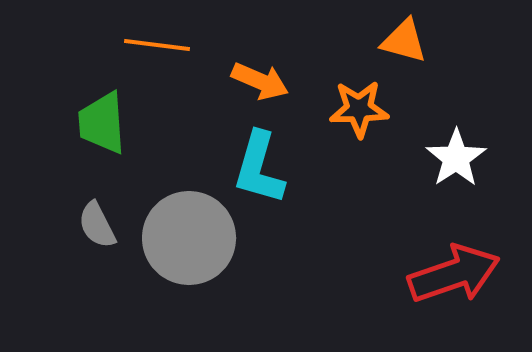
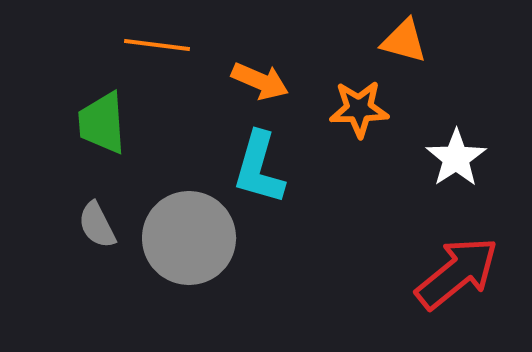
red arrow: moved 3 px right, 1 px up; rotated 20 degrees counterclockwise
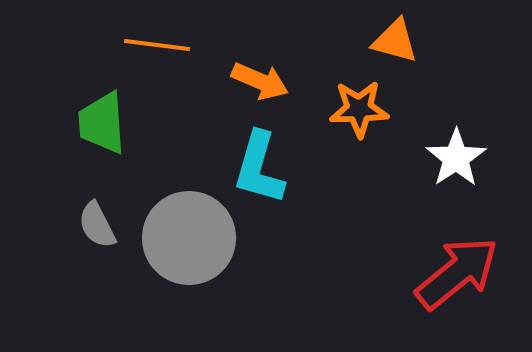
orange triangle: moved 9 px left
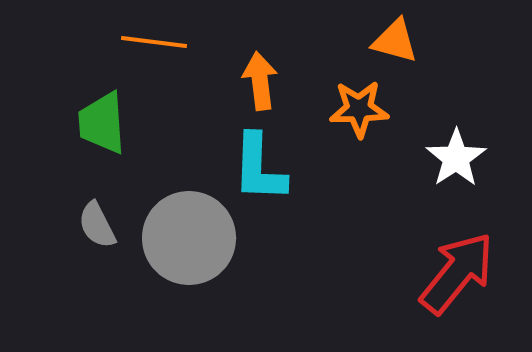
orange line: moved 3 px left, 3 px up
orange arrow: rotated 120 degrees counterclockwise
cyan L-shape: rotated 14 degrees counterclockwise
red arrow: rotated 12 degrees counterclockwise
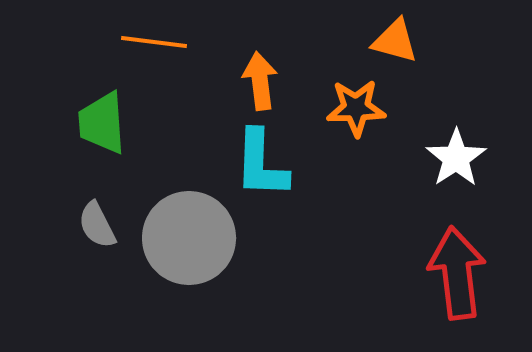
orange star: moved 3 px left, 1 px up
cyan L-shape: moved 2 px right, 4 px up
red arrow: rotated 46 degrees counterclockwise
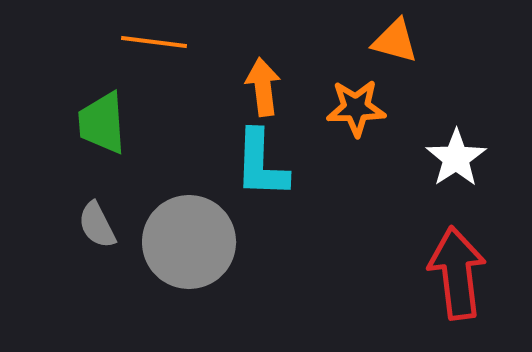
orange arrow: moved 3 px right, 6 px down
gray circle: moved 4 px down
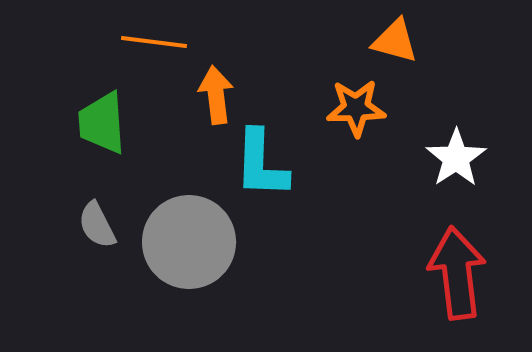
orange arrow: moved 47 px left, 8 px down
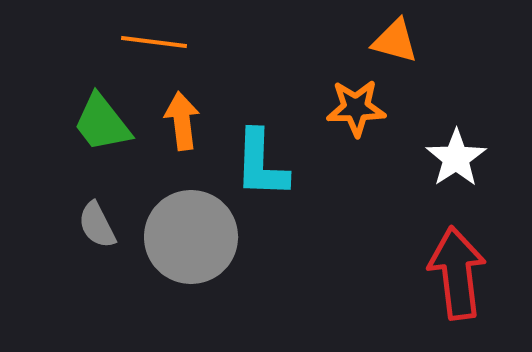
orange arrow: moved 34 px left, 26 px down
green trapezoid: rotated 34 degrees counterclockwise
gray circle: moved 2 px right, 5 px up
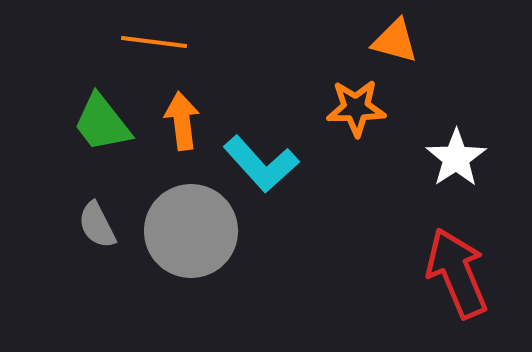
cyan L-shape: rotated 44 degrees counterclockwise
gray circle: moved 6 px up
red arrow: rotated 16 degrees counterclockwise
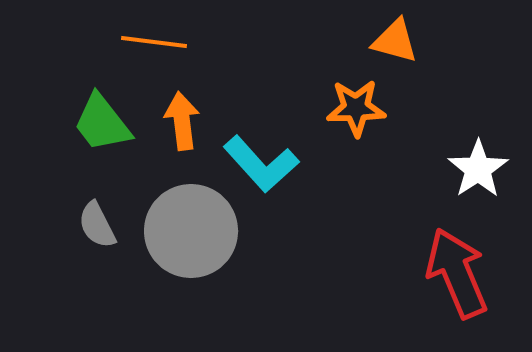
white star: moved 22 px right, 11 px down
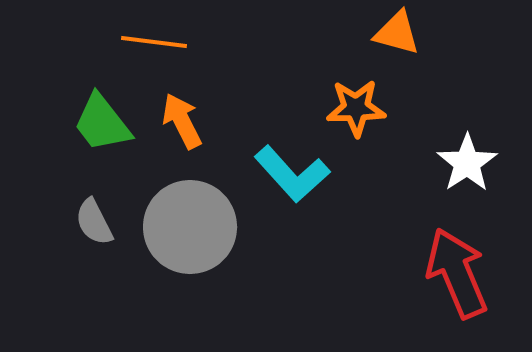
orange triangle: moved 2 px right, 8 px up
orange arrow: rotated 20 degrees counterclockwise
cyan L-shape: moved 31 px right, 10 px down
white star: moved 11 px left, 6 px up
gray semicircle: moved 3 px left, 3 px up
gray circle: moved 1 px left, 4 px up
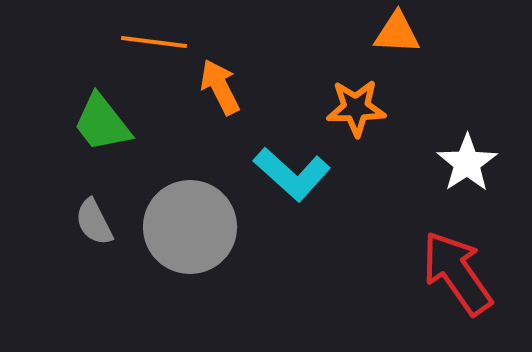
orange triangle: rotated 12 degrees counterclockwise
orange arrow: moved 38 px right, 34 px up
cyan L-shape: rotated 6 degrees counterclockwise
red arrow: rotated 12 degrees counterclockwise
